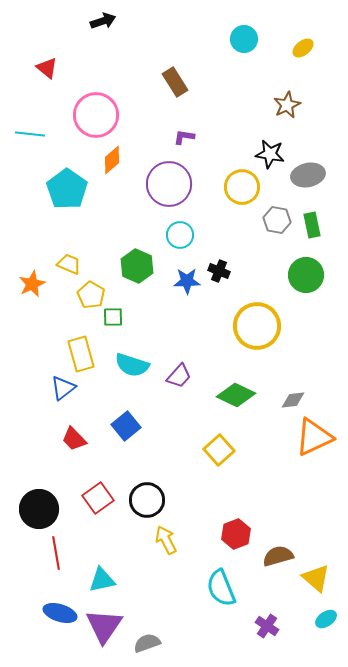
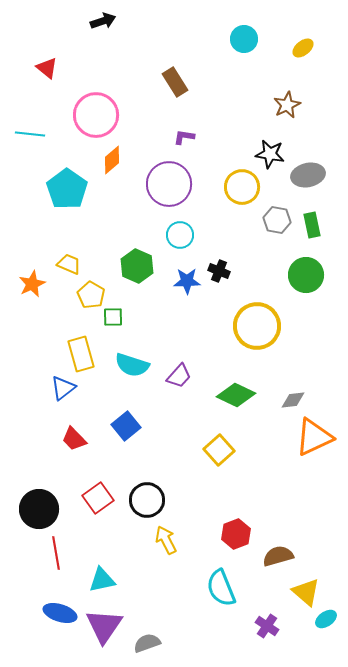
yellow triangle at (316, 578): moved 10 px left, 14 px down
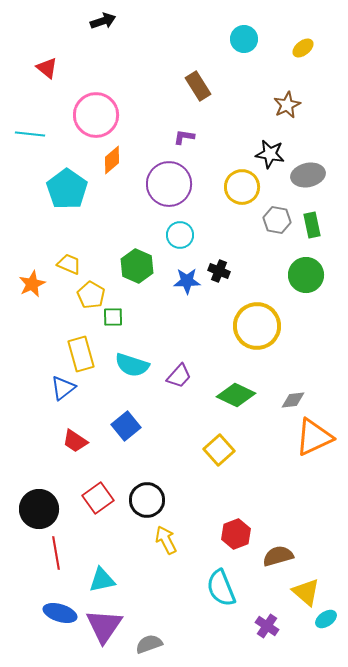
brown rectangle at (175, 82): moved 23 px right, 4 px down
red trapezoid at (74, 439): moved 1 px right, 2 px down; rotated 12 degrees counterclockwise
gray semicircle at (147, 643): moved 2 px right, 1 px down
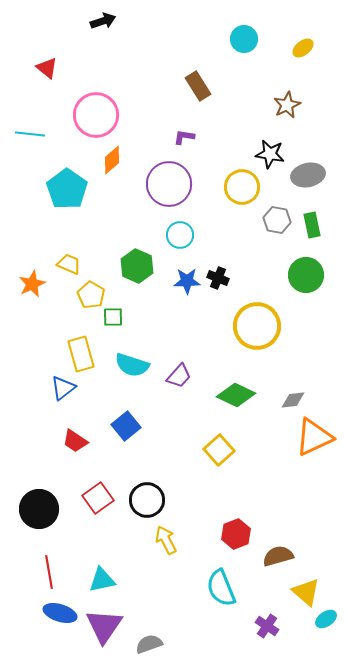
black cross at (219, 271): moved 1 px left, 7 px down
red line at (56, 553): moved 7 px left, 19 px down
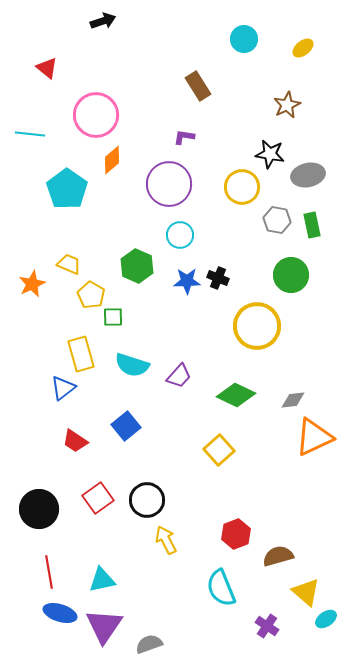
green circle at (306, 275): moved 15 px left
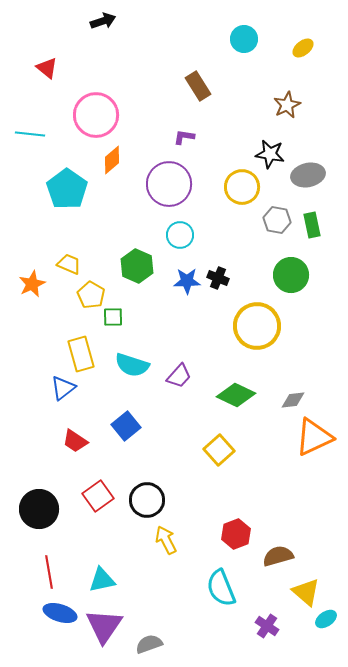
red square at (98, 498): moved 2 px up
